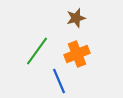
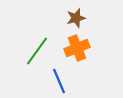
orange cross: moved 6 px up
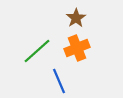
brown star: rotated 18 degrees counterclockwise
green line: rotated 12 degrees clockwise
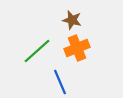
brown star: moved 4 px left, 2 px down; rotated 24 degrees counterclockwise
blue line: moved 1 px right, 1 px down
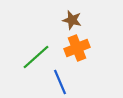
green line: moved 1 px left, 6 px down
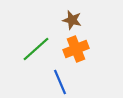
orange cross: moved 1 px left, 1 px down
green line: moved 8 px up
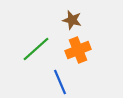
orange cross: moved 2 px right, 1 px down
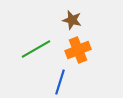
green line: rotated 12 degrees clockwise
blue line: rotated 40 degrees clockwise
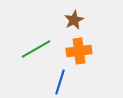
brown star: moved 2 px right; rotated 30 degrees clockwise
orange cross: moved 1 px right, 1 px down; rotated 15 degrees clockwise
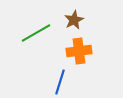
green line: moved 16 px up
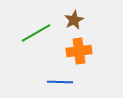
blue line: rotated 75 degrees clockwise
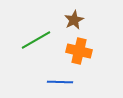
green line: moved 7 px down
orange cross: rotated 20 degrees clockwise
